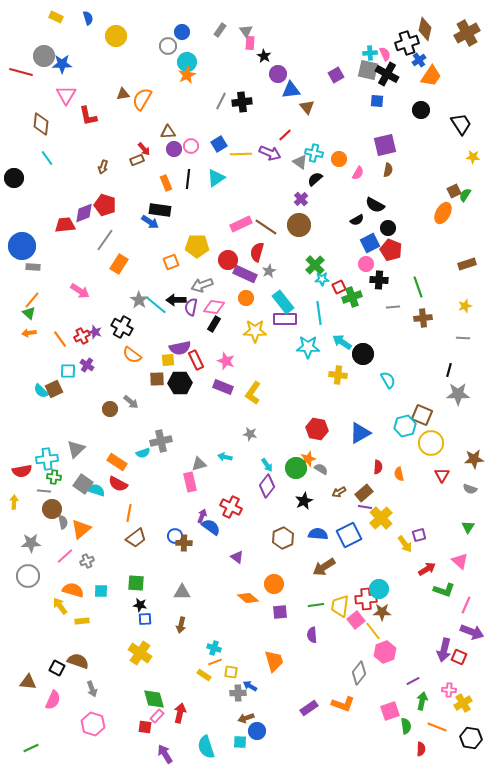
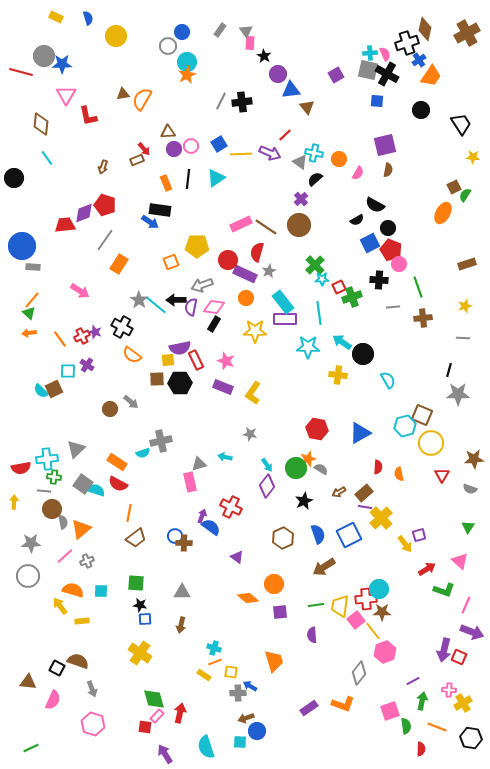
brown square at (454, 191): moved 4 px up
pink circle at (366, 264): moved 33 px right
red semicircle at (22, 471): moved 1 px left, 3 px up
blue semicircle at (318, 534): rotated 66 degrees clockwise
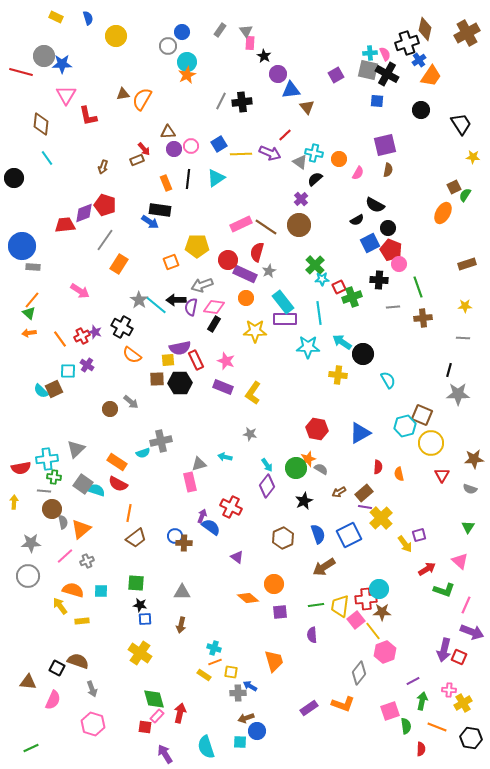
yellow star at (465, 306): rotated 16 degrees clockwise
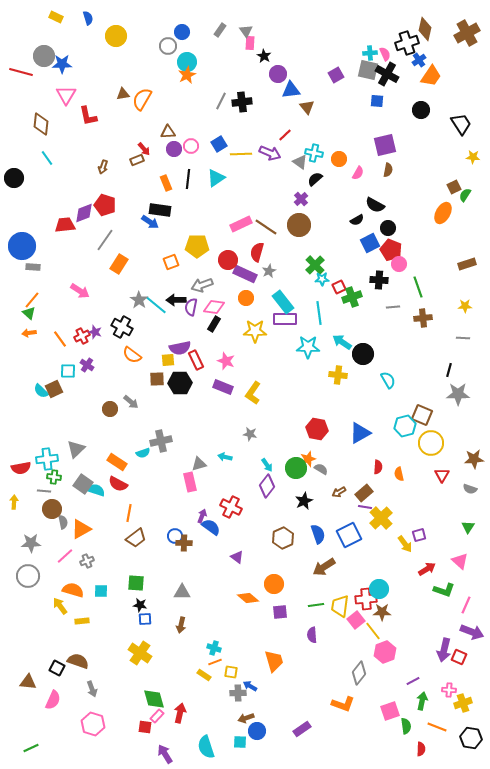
orange triangle at (81, 529): rotated 10 degrees clockwise
yellow cross at (463, 703): rotated 12 degrees clockwise
purple rectangle at (309, 708): moved 7 px left, 21 px down
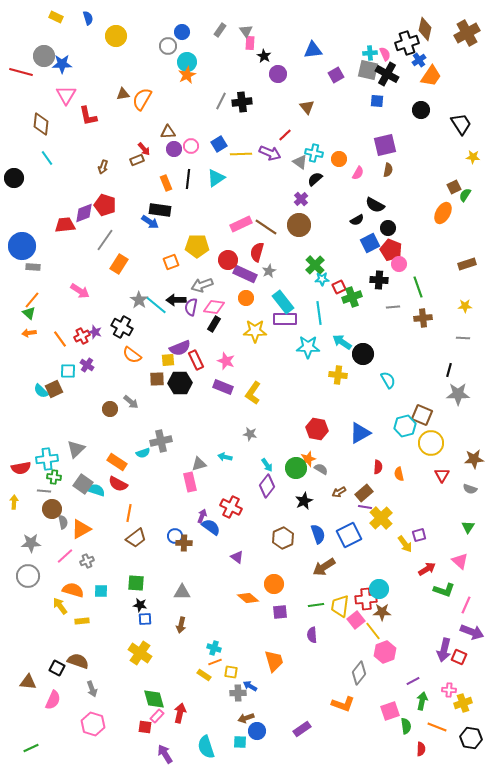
blue triangle at (291, 90): moved 22 px right, 40 px up
purple semicircle at (180, 348): rotated 10 degrees counterclockwise
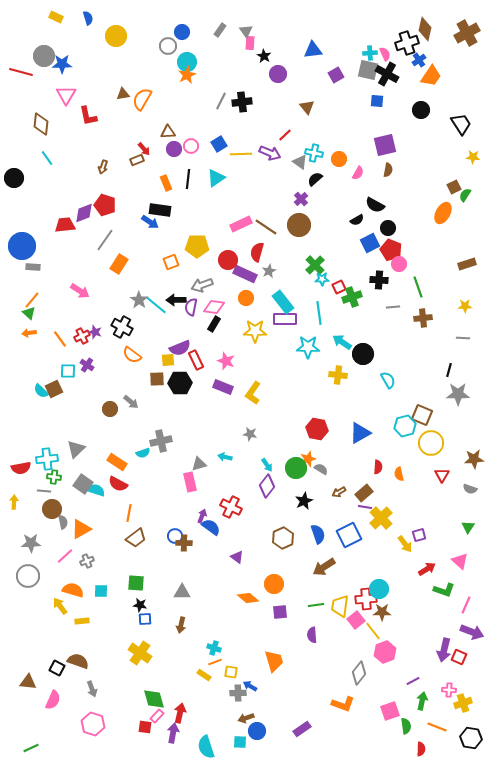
purple arrow at (165, 754): moved 8 px right, 21 px up; rotated 42 degrees clockwise
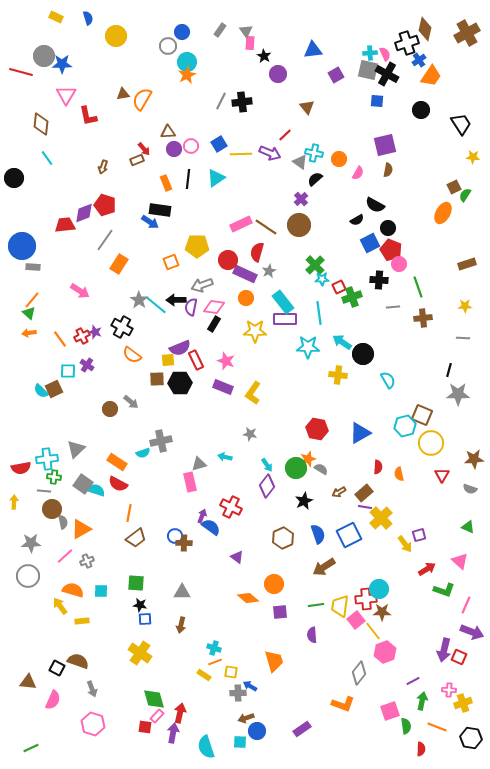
green triangle at (468, 527): rotated 40 degrees counterclockwise
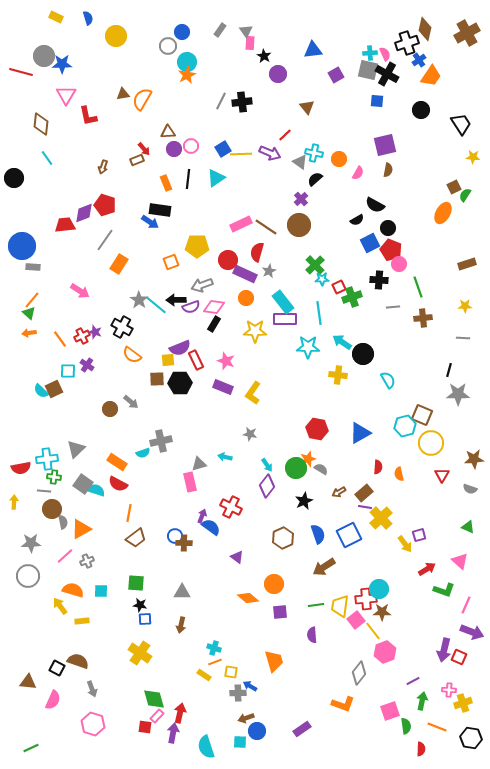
blue square at (219, 144): moved 4 px right, 5 px down
purple semicircle at (191, 307): rotated 120 degrees counterclockwise
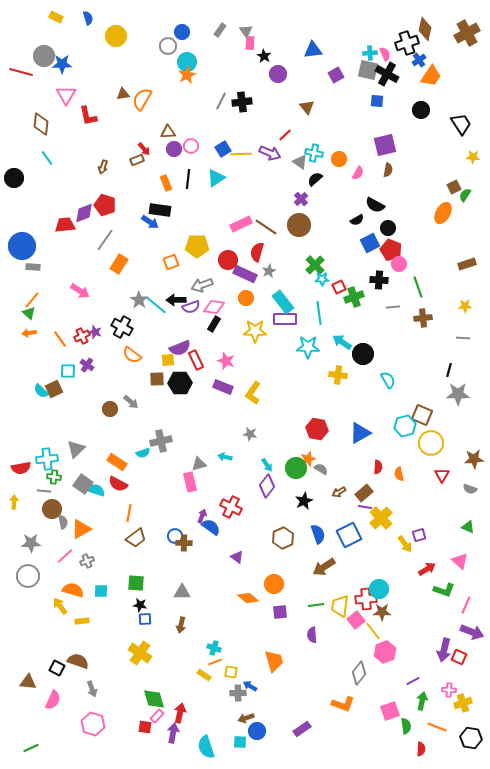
green cross at (352, 297): moved 2 px right
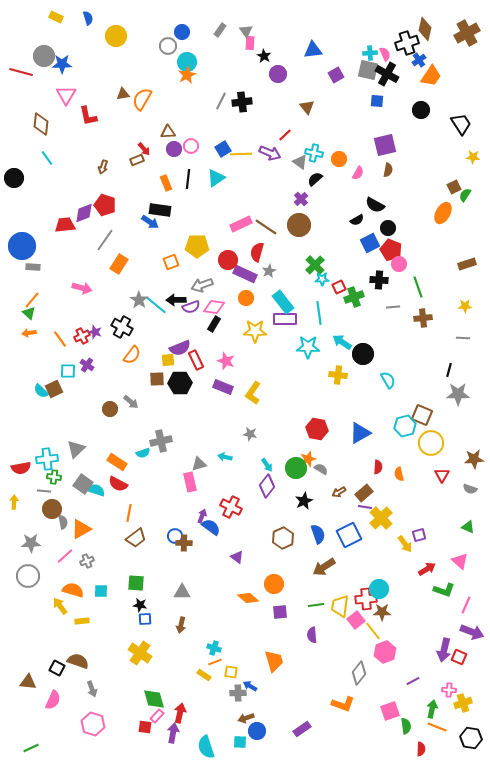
pink arrow at (80, 291): moved 2 px right, 3 px up; rotated 18 degrees counterclockwise
orange semicircle at (132, 355): rotated 90 degrees counterclockwise
green arrow at (422, 701): moved 10 px right, 8 px down
